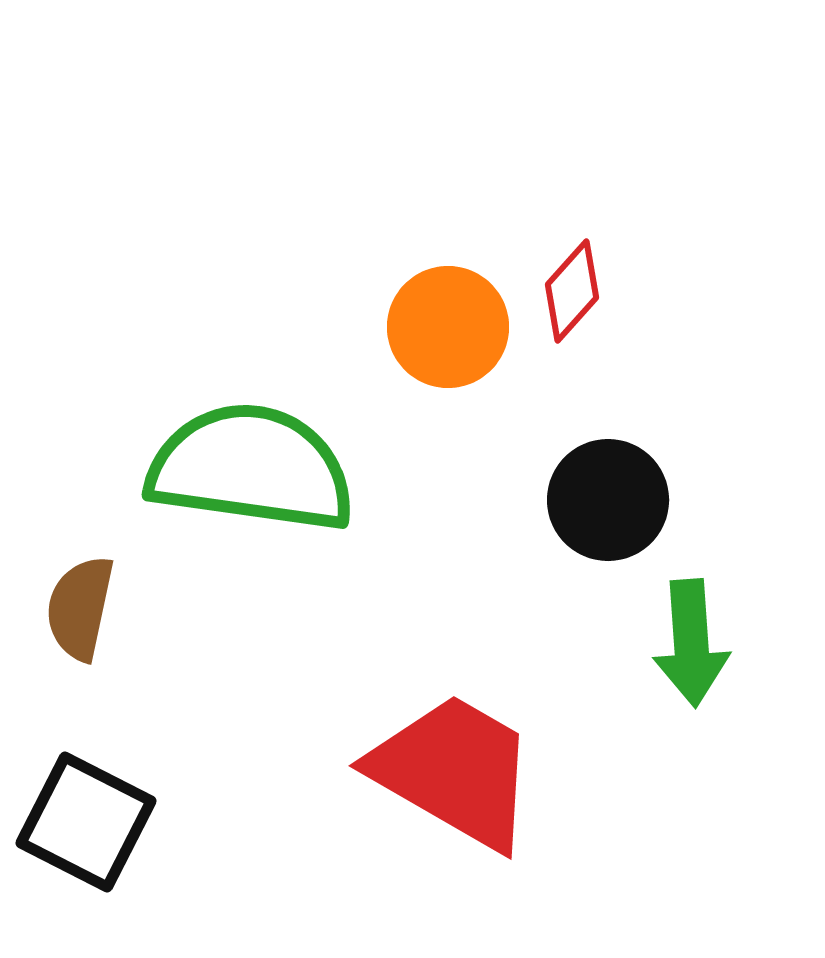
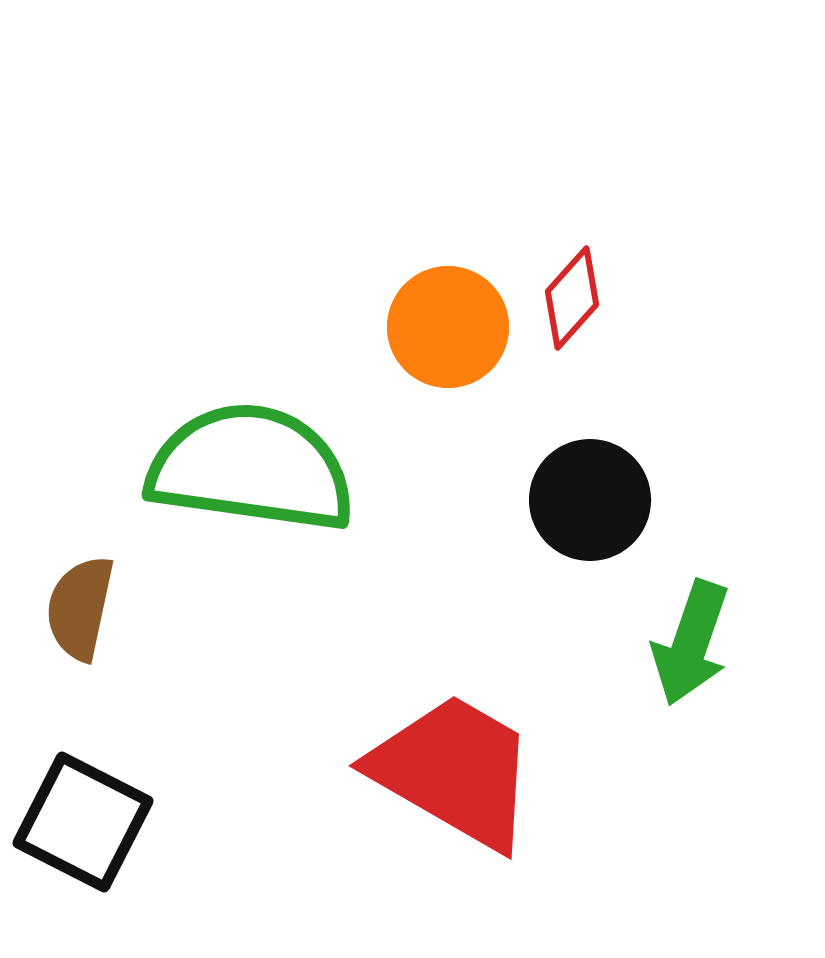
red diamond: moved 7 px down
black circle: moved 18 px left
green arrow: rotated 23 degrees clockwise
black square: moved 3 px left
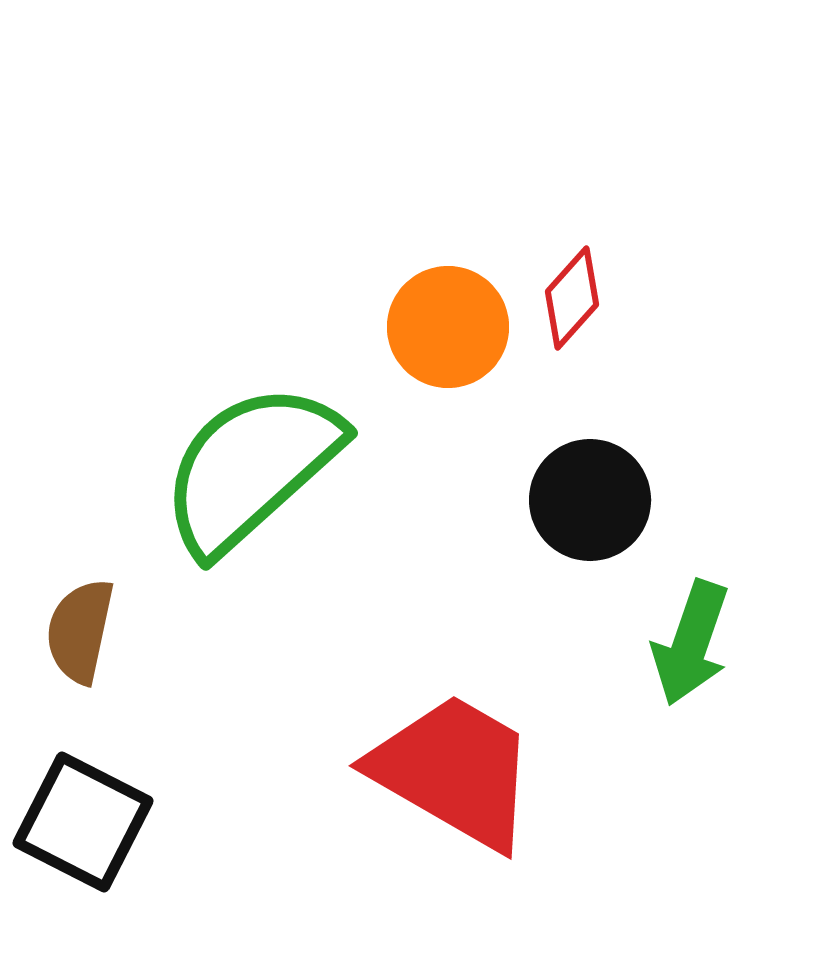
green semicircle: rotated 50 degrees counterclockwise
brown semicircle: moved 23 px down
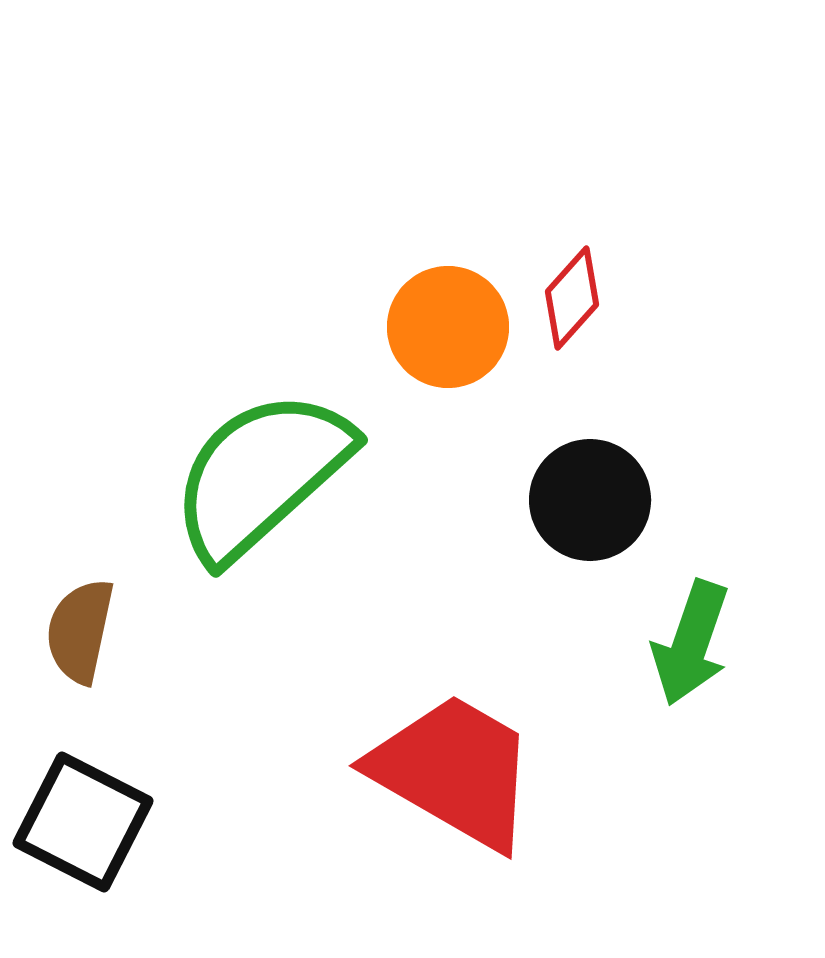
green semicircle: moved 10 px right, 7 px down
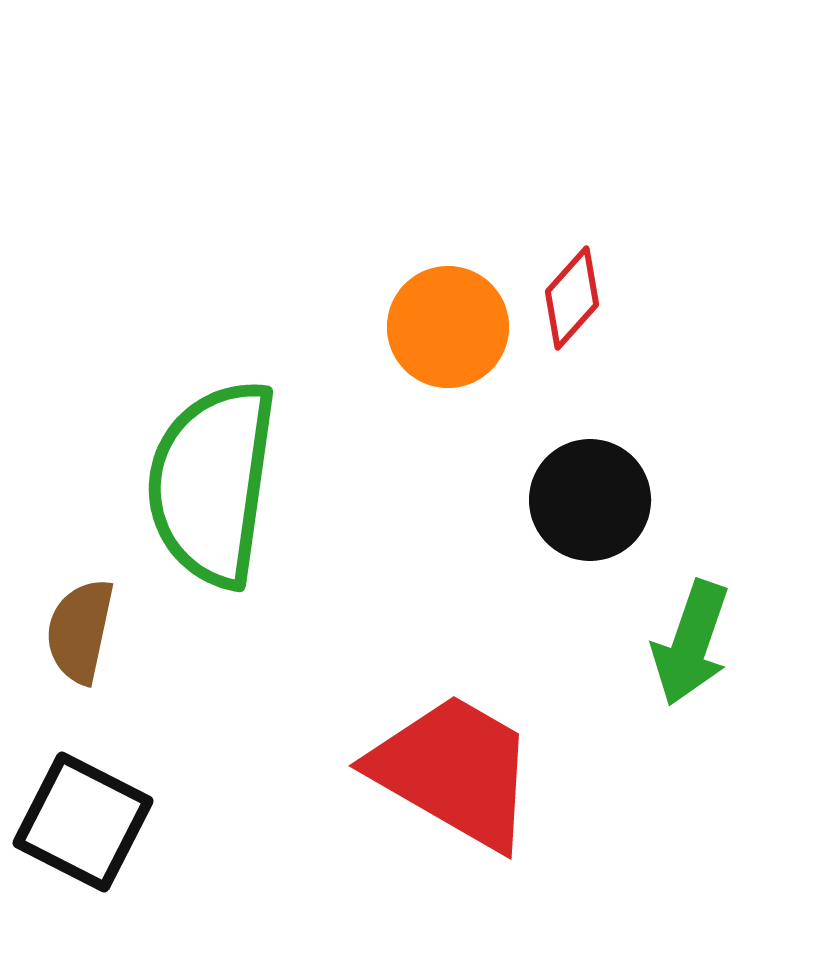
green semicircle: moved 49 px left, 8 px down; rotated 40 degrees counterclockwise
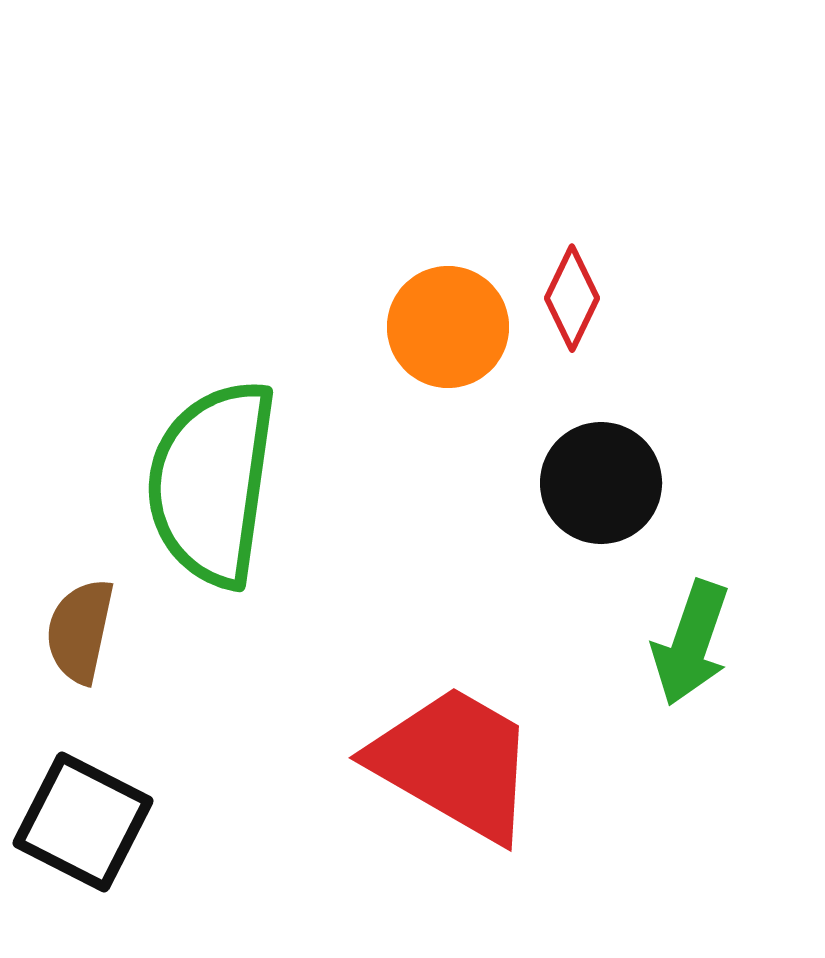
red diamond: rotated 16 degrees counterclockwise
black circle: moved 11 px right, 17 px up
red trapezoid: moved 8 px up
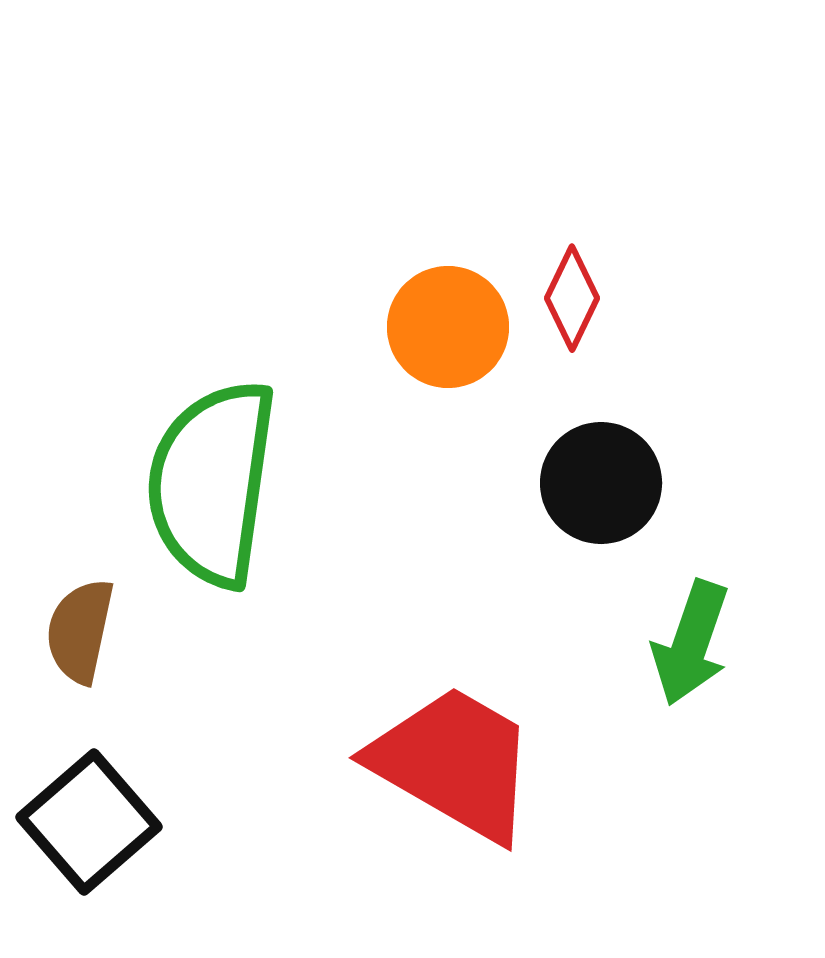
black square: moved 6 px right; rotated 22 degrees clockwise
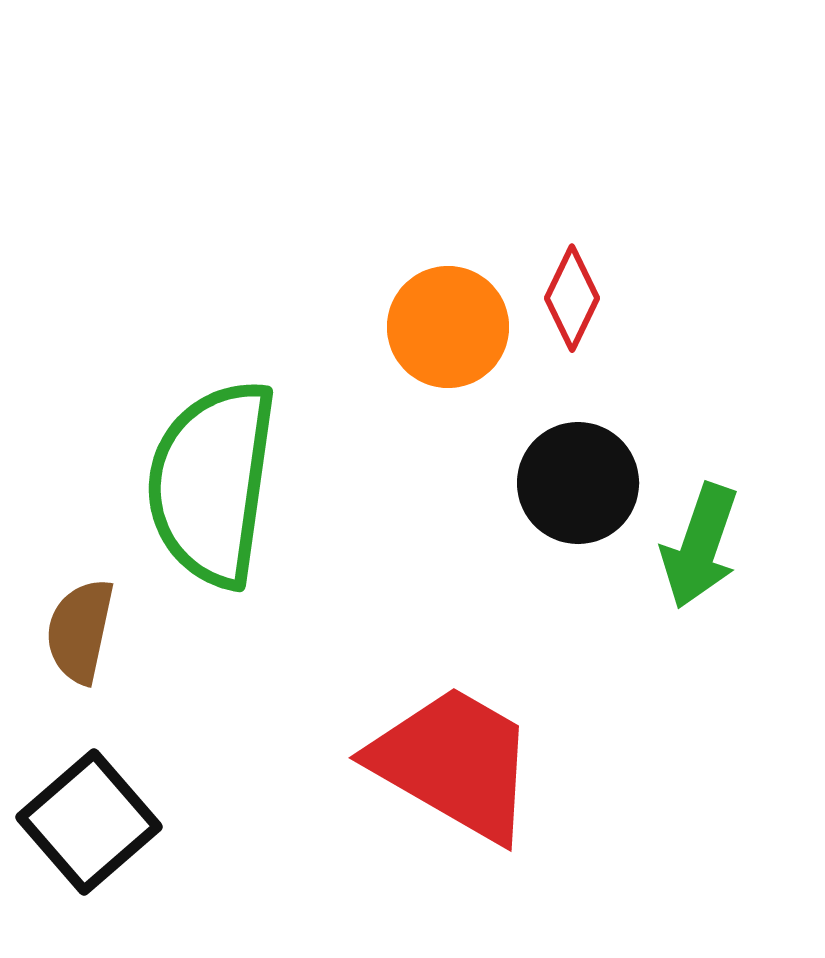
black circle: moved 23 px left
green arrow: moved 9 px right, 97 px up
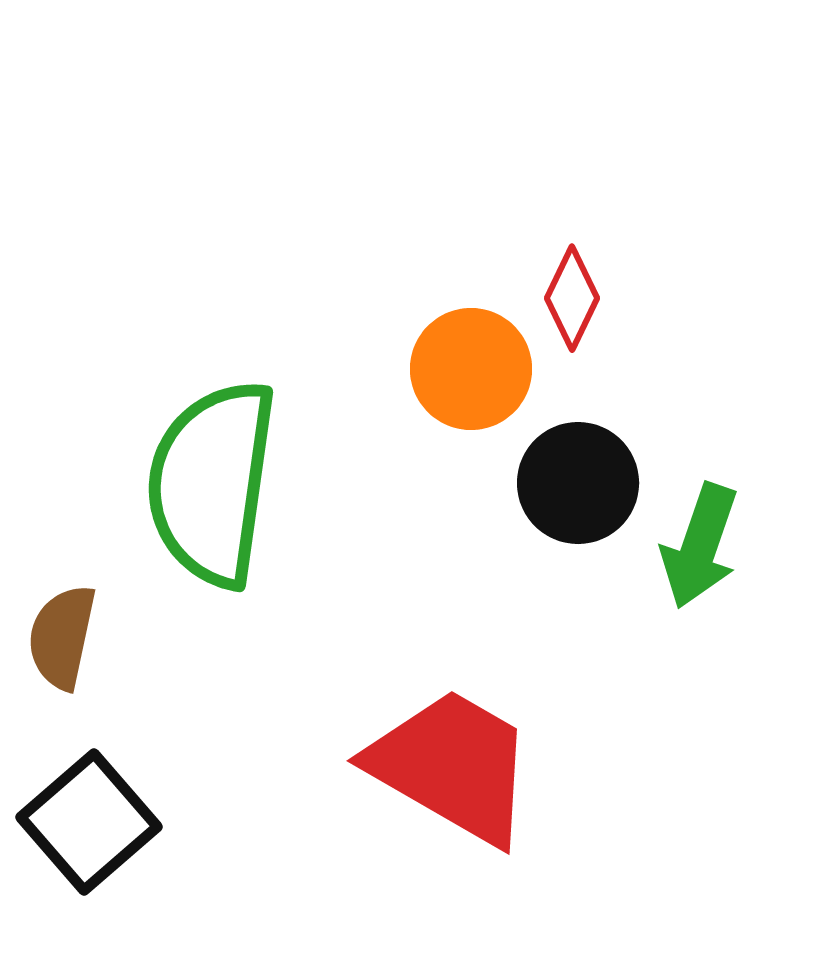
orange circle: moved 23 px right, 42 px down
brown semicircle: moved 18 px left, 6 px down
red trapezoid: moved 2 px left, 3 px down
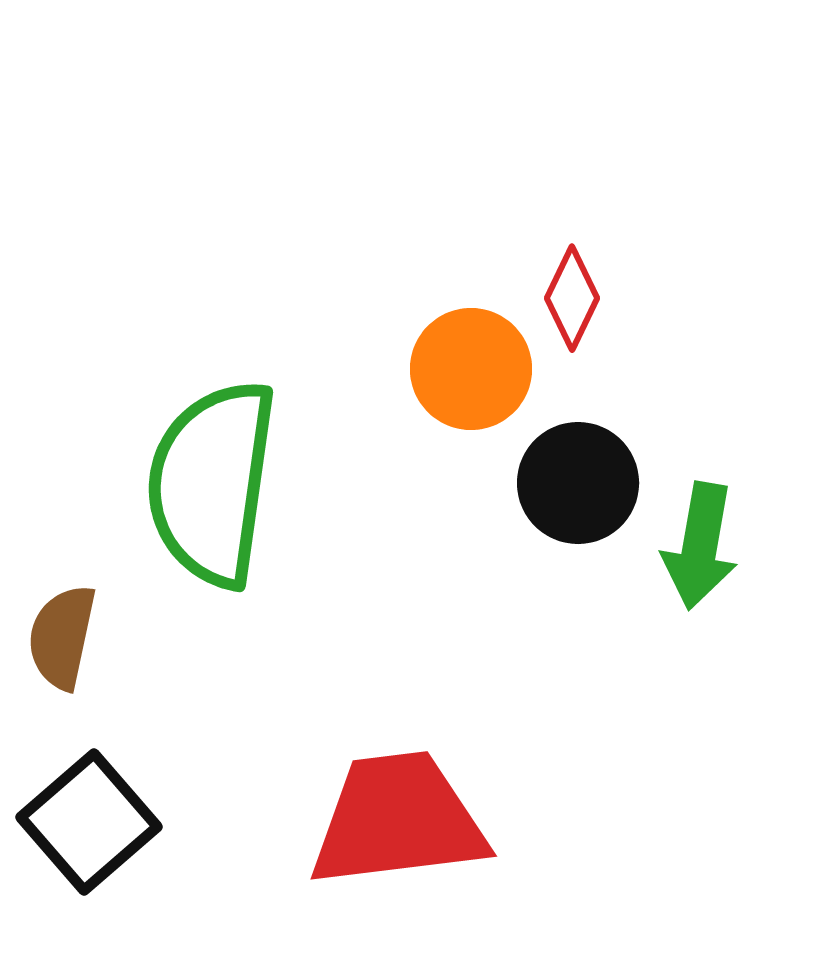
green arrow: rotated 9 degrees counterclockwise
red trapezoid: moved 54 px left, 54 px down; rotated 37 degrees counterclockwise
